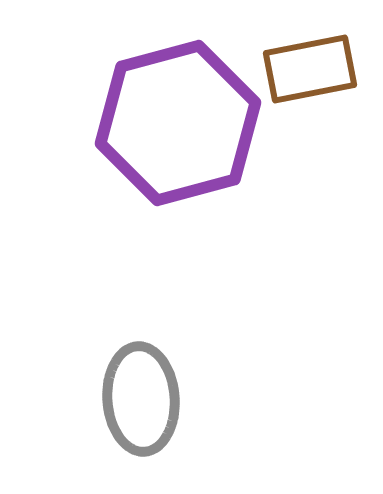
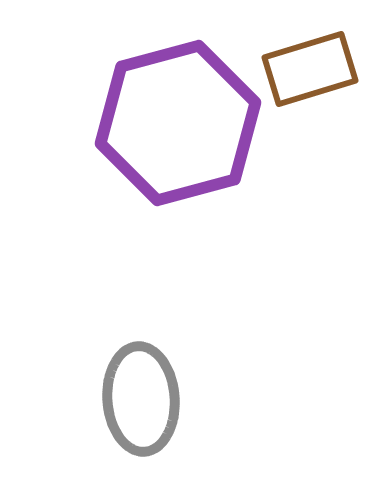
brown rectangle: rotated 6 degrees counterclockwise
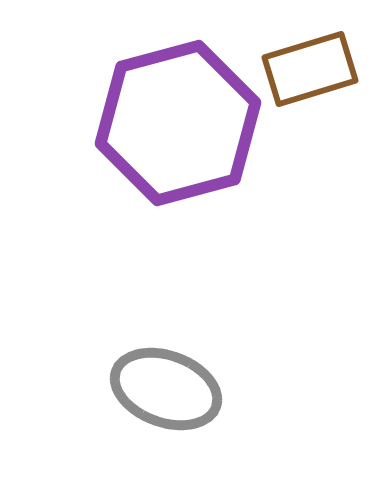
gray ellipse: moved 25 px right, 10 px up; rotated 66 degrees counterclockwise
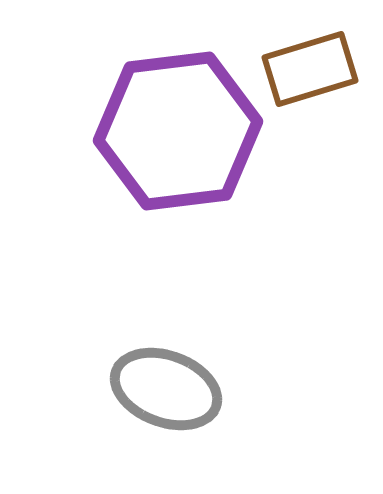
purple hexagon: moved 8 px down; rotated 8 degrees clockwise
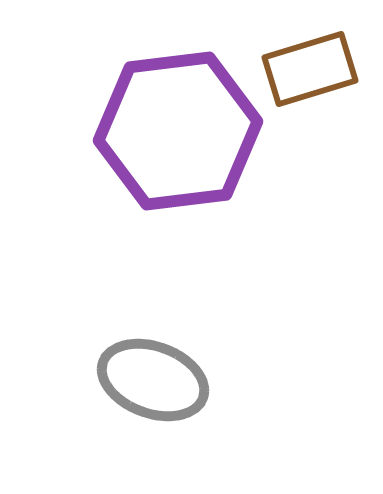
gray ellipse: moved 13 px left, 9 px up
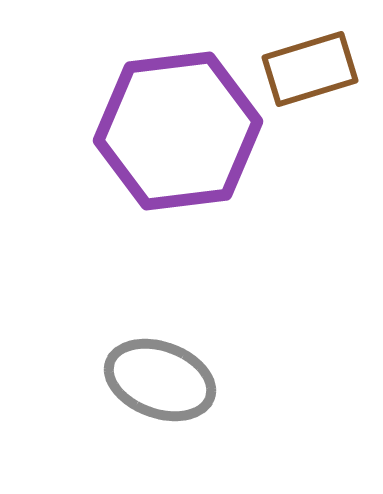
gray ellipse: moved 7 px right
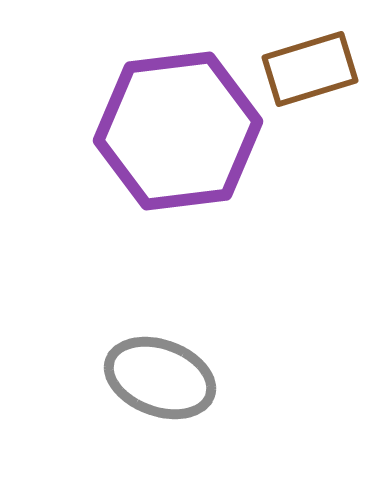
gray ellipse: moved 2 px up
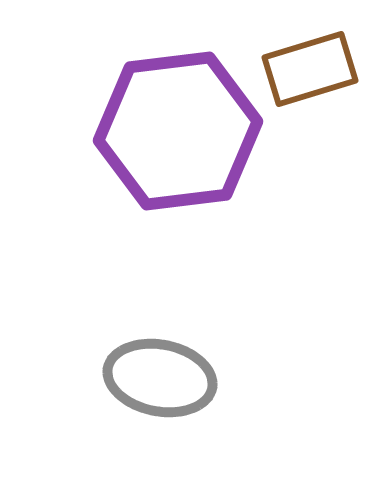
gray ellipse: rotated 9 degrees counterclockwise
